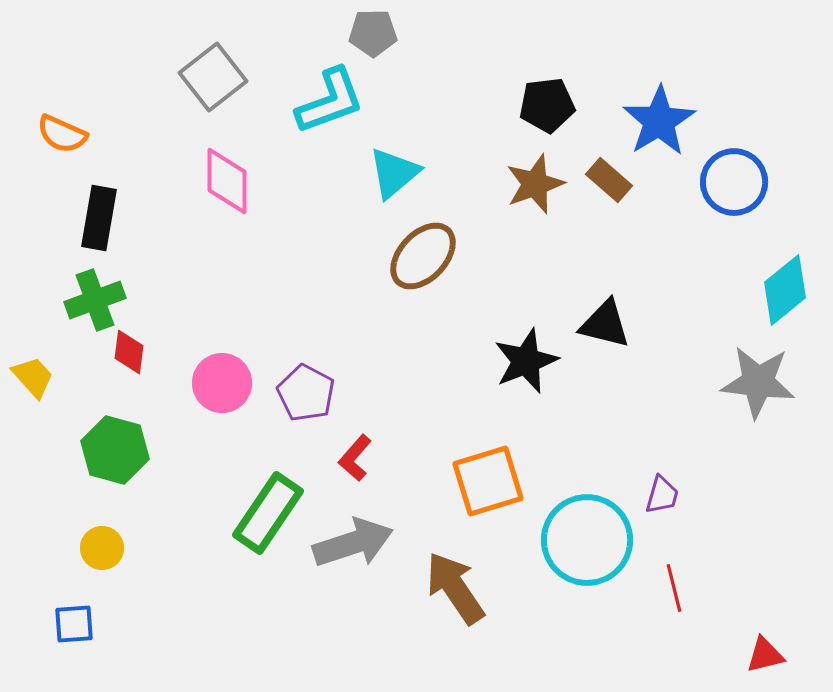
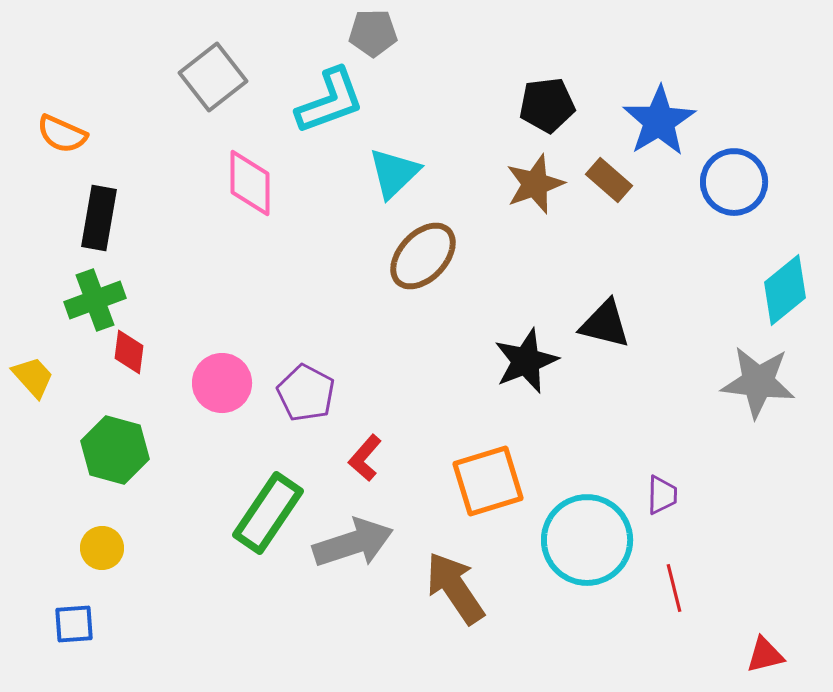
cyan triangle: rotated 4 degrees counterclockwise
pink diamond: moved 23 px right, 2 px down
red L-shape: moved 10 px right
purple trapezoid: rotated 15 degrees counterclockwise
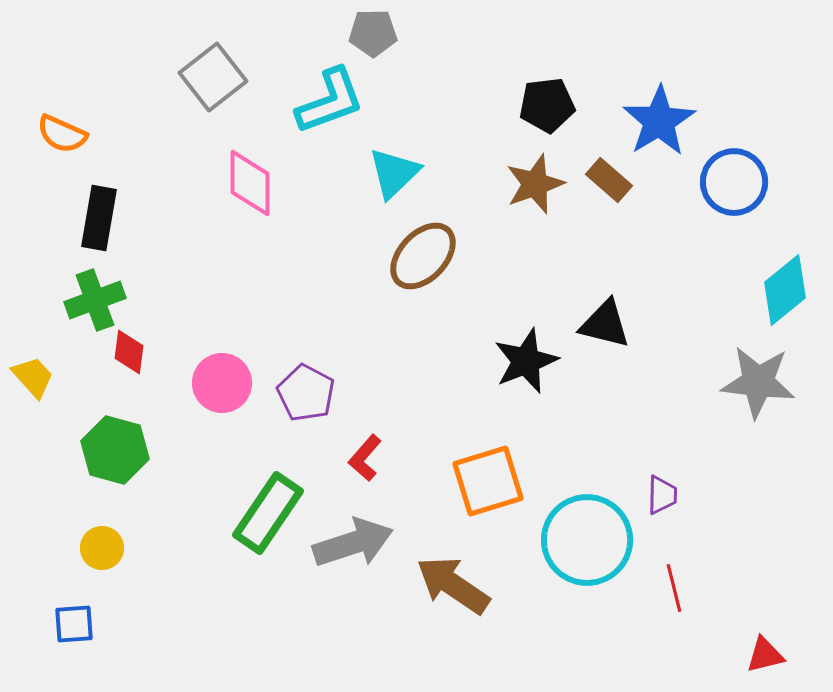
brown arrow: moved 2 px left, 3 px up; rotated 22 degrees counterclockwise
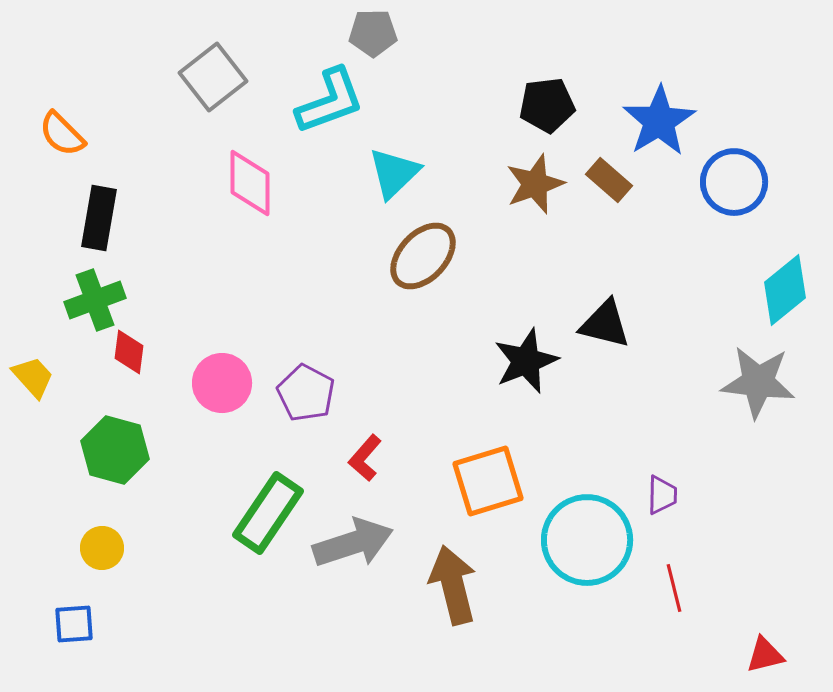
orange semicircle: rotated 21 degrees clockwise
brown arrow: rotated 42 degrees clockwise
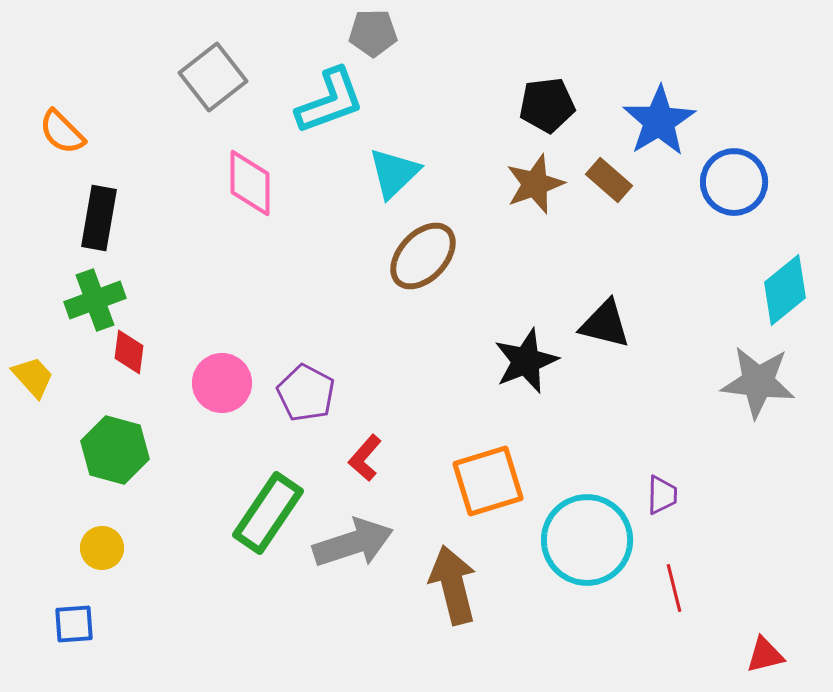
orange semicircle: moved 2 px up
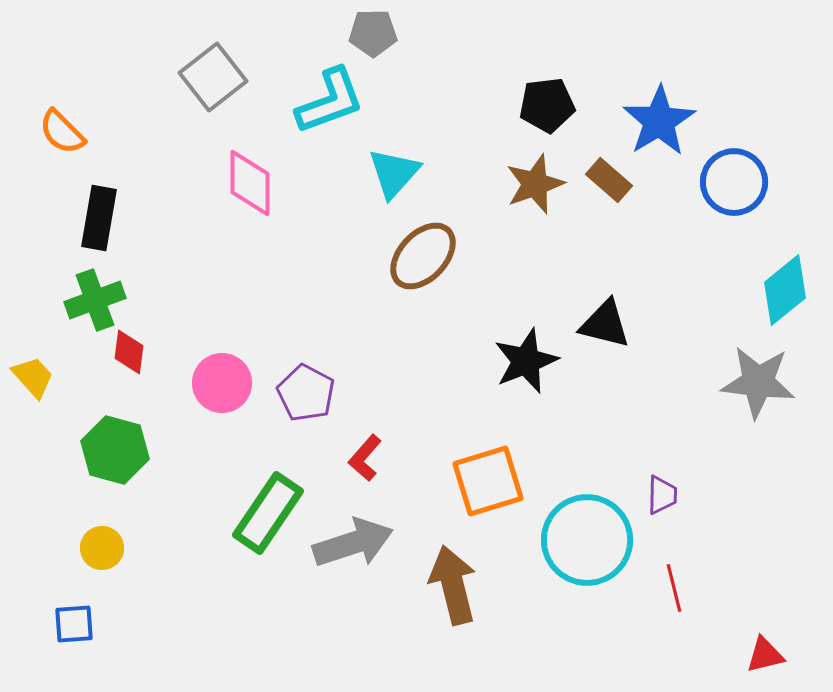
cyan triangle: rotated 4 degrees counterclockwise
